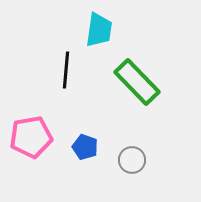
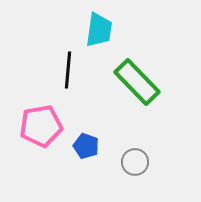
black line: moved 2 px right
pink pentagon: moved 10 px right, 11 px up
blue pentagon: moved 1 px right, 1 px up
gray circle: moved 3 px right, 2 px down
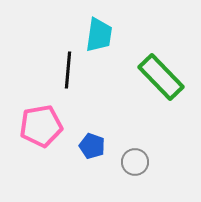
cyan trapezoid: moved 5 px down
green rectangle: moved 24 px right, 5 px up
blue pentagon: moved 6 px right
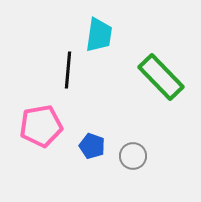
gray circle: moved 2 px left, 6 px up
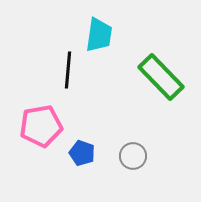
blue pentagon: moved 10 px left, 7 px down
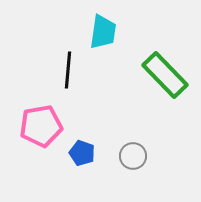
cyan trapezoid: moved 4 px right, 3 px up
green rectangle: moved 4 px right, 2 px up
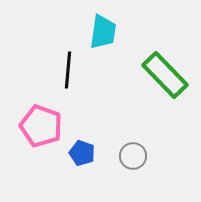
pink pentagon: rotated 30 degrees clockwise
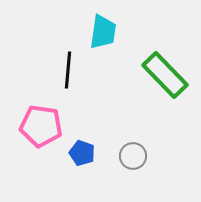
pink pentagon: rotated 12 degrees counterclockwise
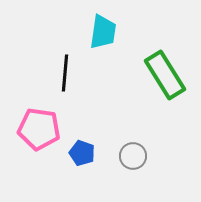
black line: moved 3 px left, 3 px down
green rectangle: rotated 12 degrees clockwise
pink pentagon: moved 2 px left, 3 px down
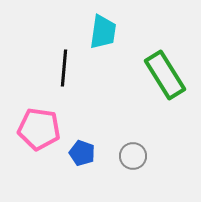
black line: moved 1 px left, 5 px up
